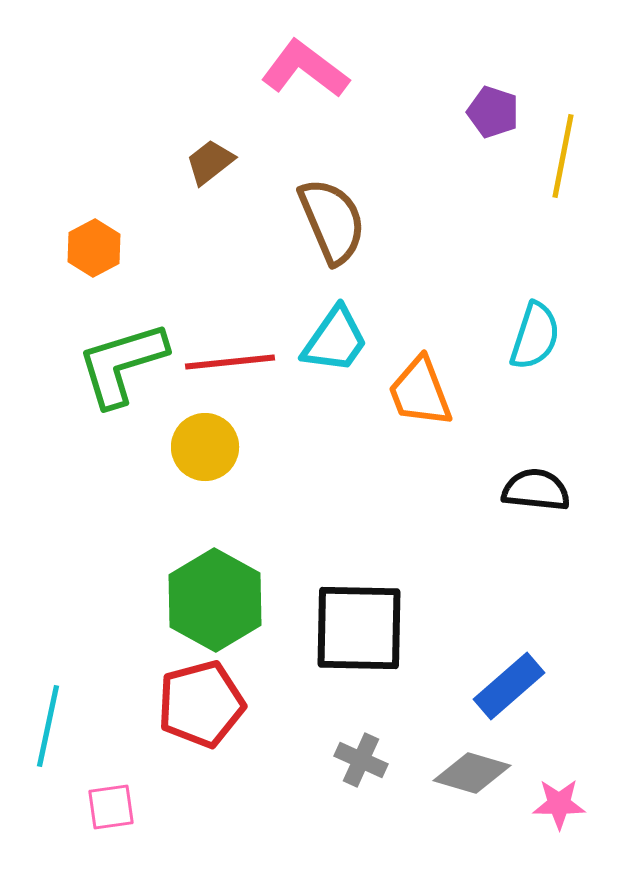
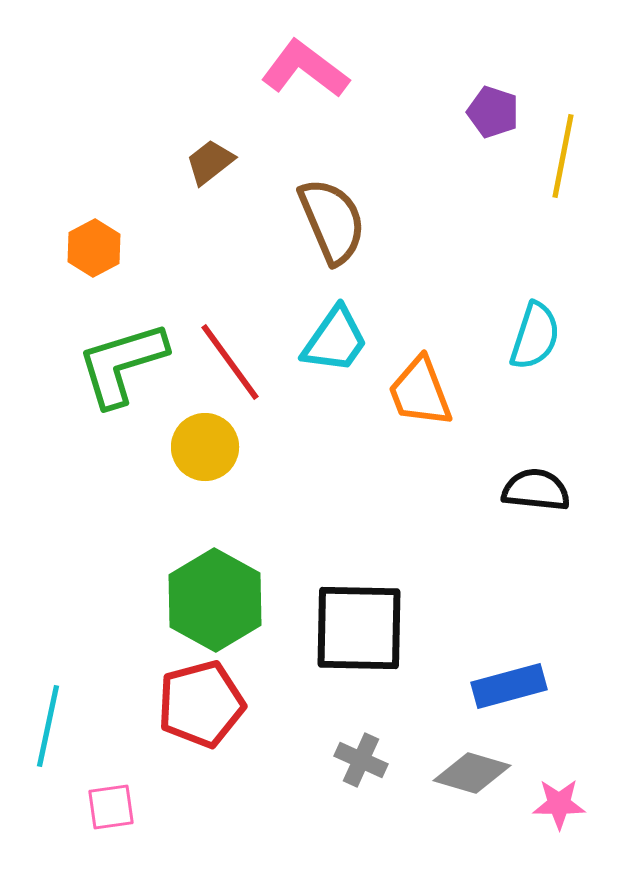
red line: rotated 60 degrees clockwise
blue rectangle: rotated 26 degrees clockwise
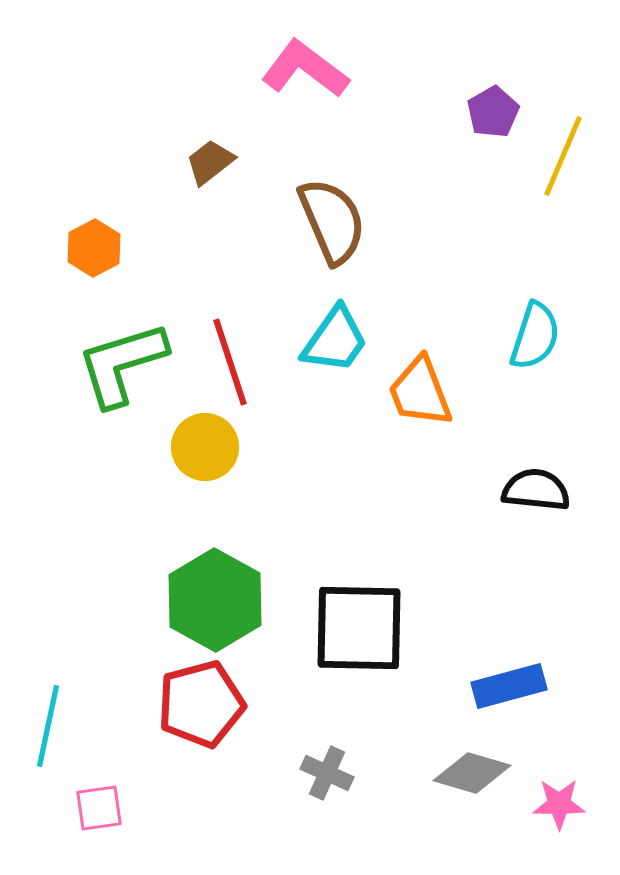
purple pentagon: rotated 24 degrees clockwise
yellow line: rotated 12 degrees clockwise
red line: rotated 18 degrees clockwise
gray cross: moved 34 px left, 13 px down
pink square: moved 12 px left, 1 px down
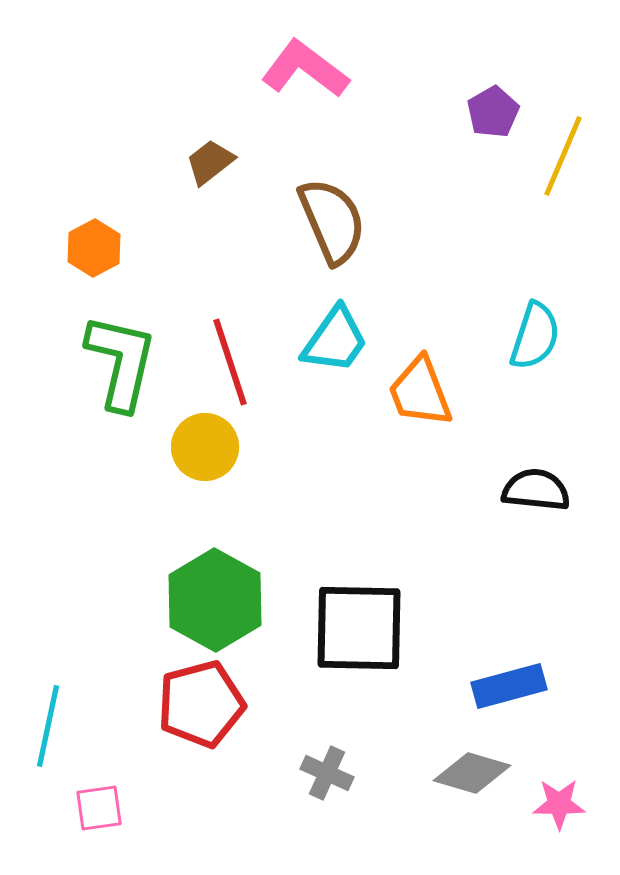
green L-shape: moved 1 px left, 2 px up; rotated 120 degrees clockwise
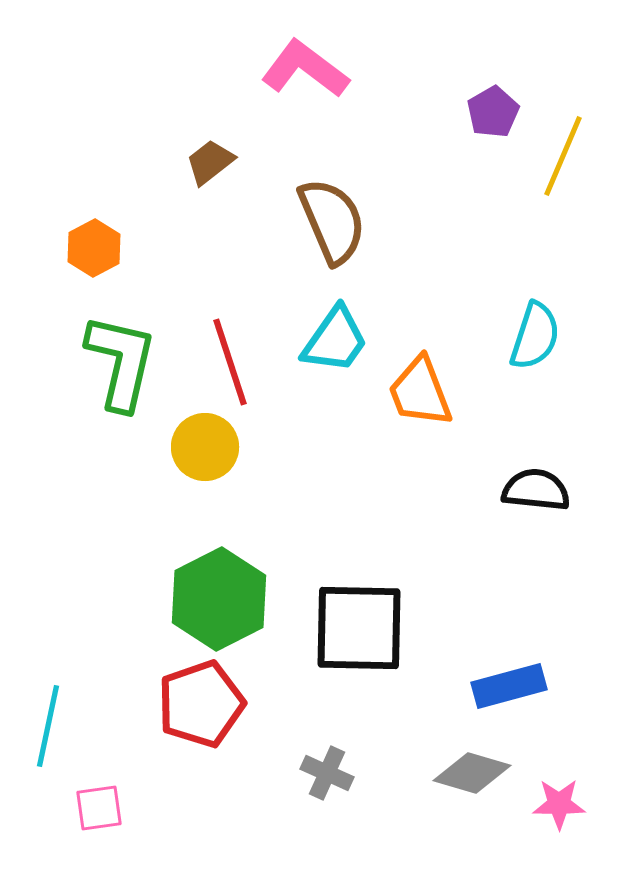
green hexagon: moved 4 px right, 1 px up; rotated 4 degrees clockwise
red pentagon: rotated 4 degrees counterclockwise
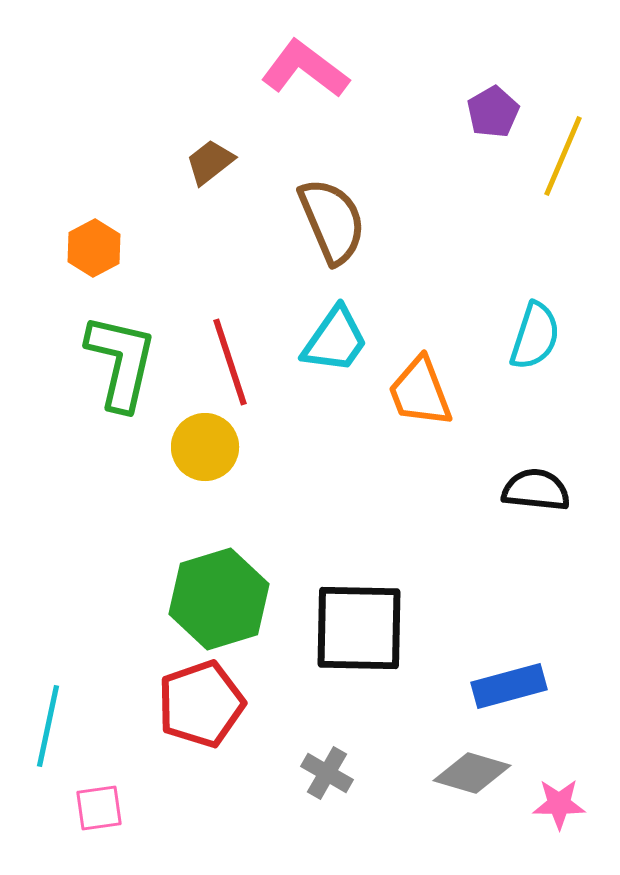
green hexagon: rotated 10 degrees clockwise
gray cross: rotated 6 degrees clockwise
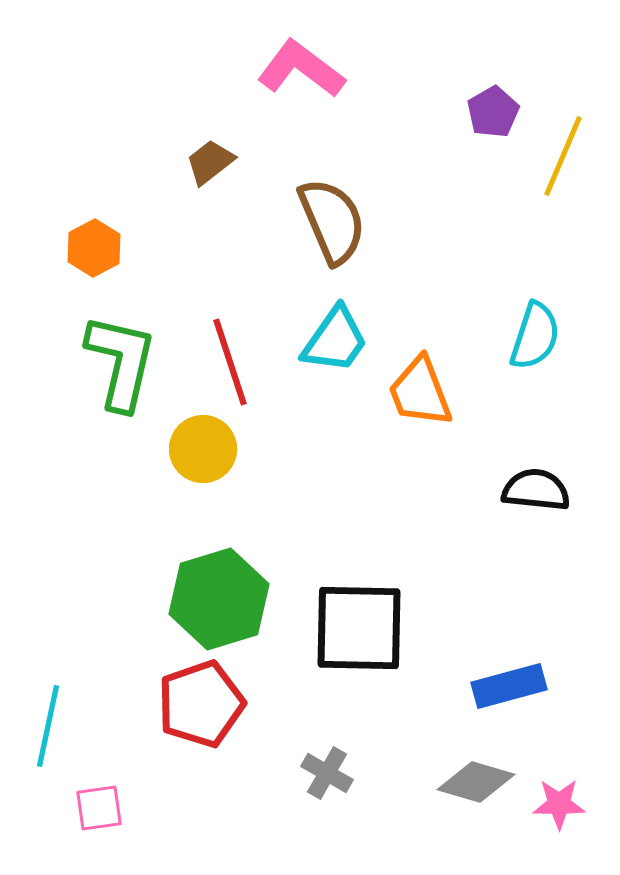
pink L-shape: moved 4 px left
yellow circle: moved 2 px left, 2 px down
gray diamond: moved 4 px right, 9 px down
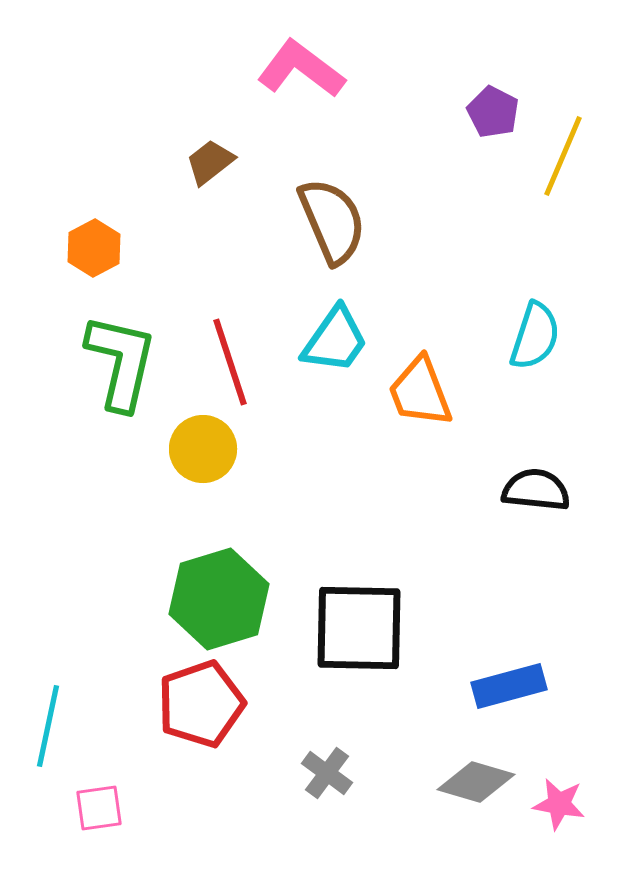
purple pentagon: rotated 15 degrees counterclockwise
gray cross: rotated 6 degrees clockwise
pink star: rotated 10 degrees clockwise
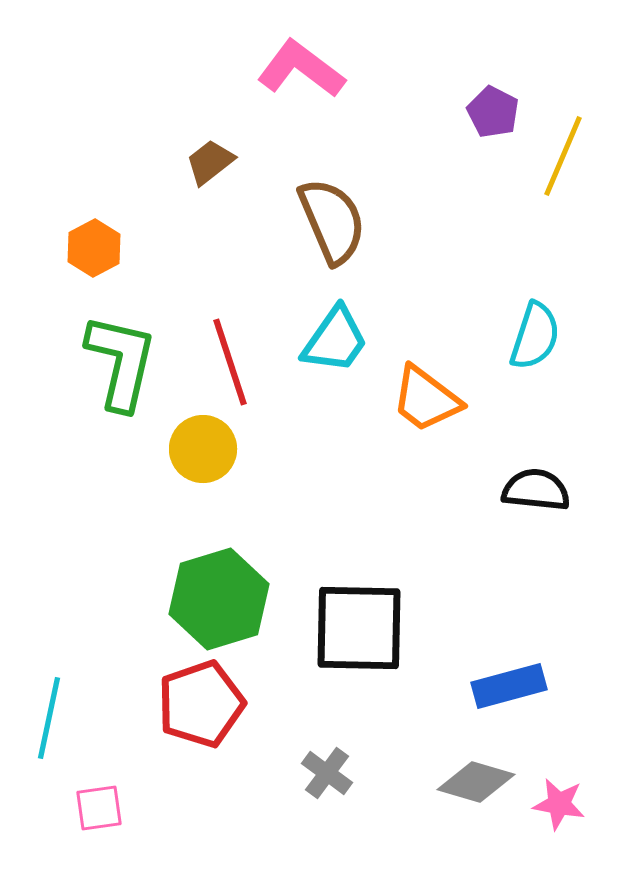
orange trapezoid: moved 6 px right, 7 px down; rotated 32 degrees counterclockwise
cyan line: moved 1 px right, 8 px up
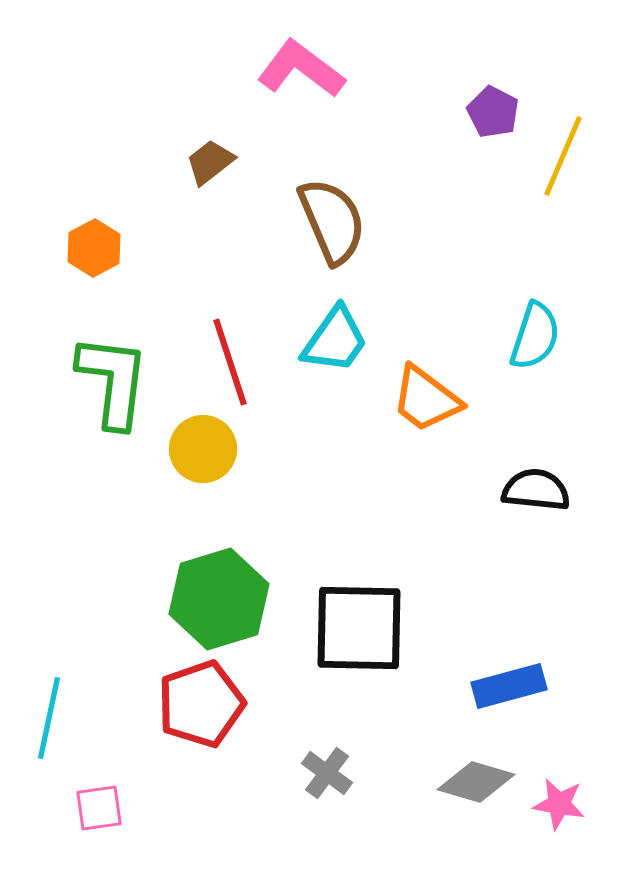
green L-shape: moved 8 px left, 19 px down; rotated 6 degrees counterclockwise
